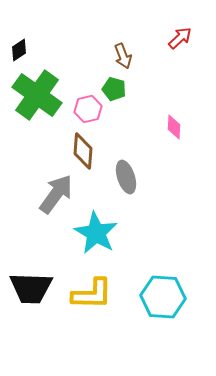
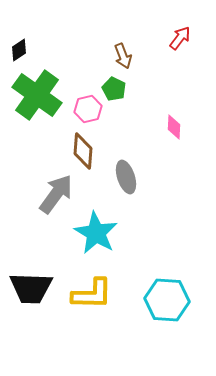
red arrow: rotated 10 degrees counterclockwise
green pentagon: rotated 10 degrees clockwise
cyan hexagon: moved 4 px right, 3 px down
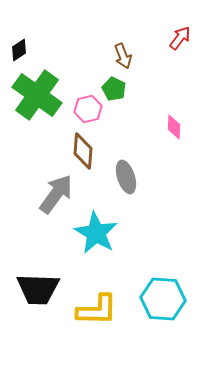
black trapezoid: moved 7 px right, 1 px down
yellow L-shape: moved 5 px right, 16 px down
cyan hexagon: moved 4 px left, 1 px up
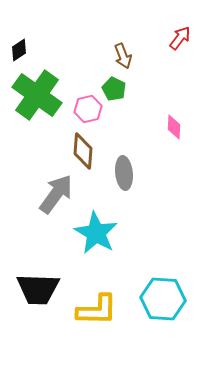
gray ellipse: moved 2 px left, 4 px up; rotated 12 degrees clockwise
